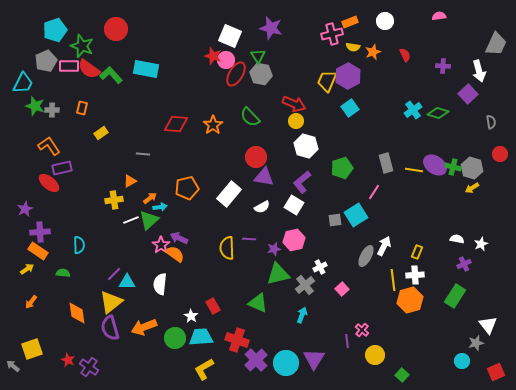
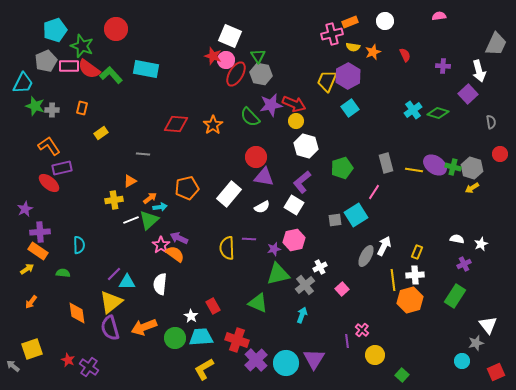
purple star at (271, 28): moved 77 px down; rotated 25 degrees counterclockwise
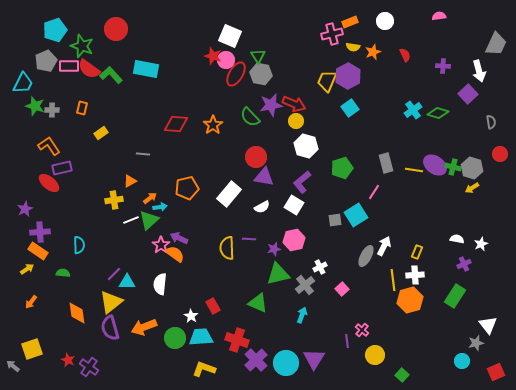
yellow L-shape at (204, 369): rotated 50 degrees clockwise
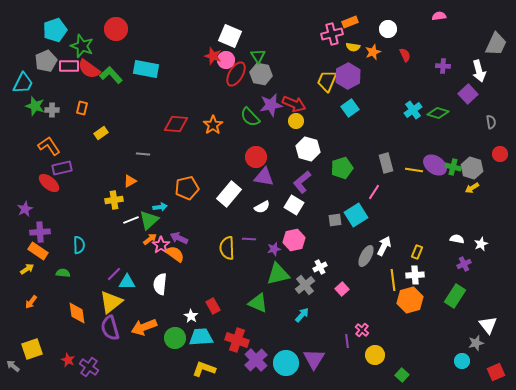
white circle at (385, 21): moved 3 px right, 8 px down
white hexagon at (306, 146): moved 2 px right, 3 px down
orange arrow at (150, 198): moved 41 px down
cyan arrow at (302, 315): rotated 21 degrees clockwise
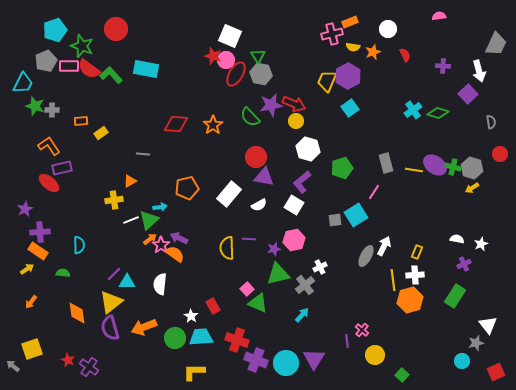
orange rectangle at (82, 108): moved 1 px left, 13 px down; rotated 72 degrees clockwise
white semicircle at (262, 207): moved 3 px left, 2 px up
pink square at (342, 289): moved 95 px left
purple cross at (256, 360): rotated 25 degrees counterclockwise
yellow L-shape at (204, 369): moved 10 px left, 3 px down; rotated 20 degrees counterclockwise
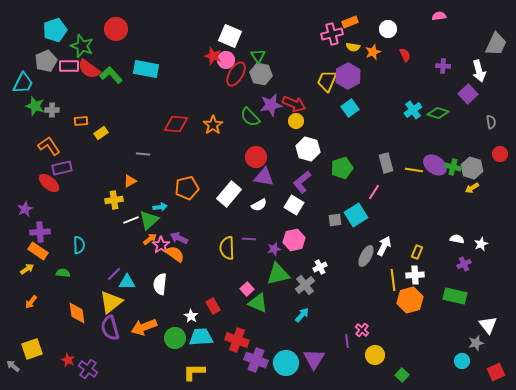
green rectangle at (455, 296): rotated 70 degrees clockwise
purple cross at (89, 367): moved 1 px left, 2 px down
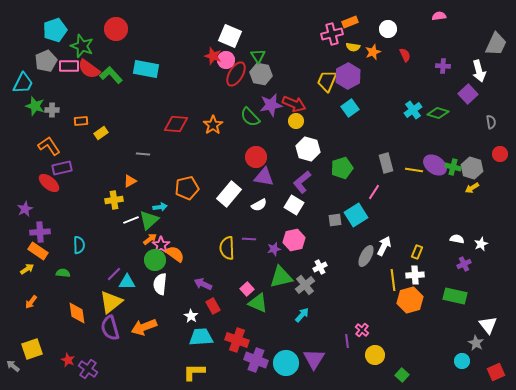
purple arrow at (179, 238): moved 24 px right, 46 px down
green triangle at (278, 274): moved 3 px right, 3 px down
green circle at (175, 338): moved 20 px left, 78 px up
gray star at (476, 343): rotated 28 degrees counterclockwise
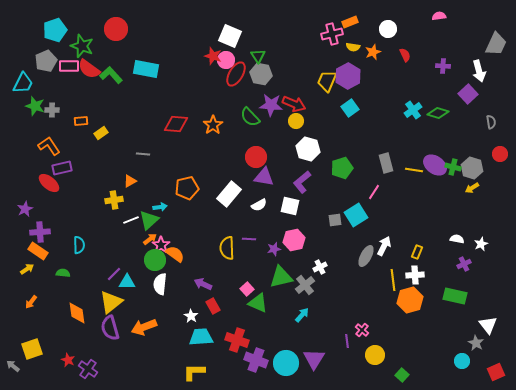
purple star at (271, 105): rotated 15 degrees clockwise
white square at (294, 205): moved 4 px left, 1 px down; rotated 18 degrees counterclockwise
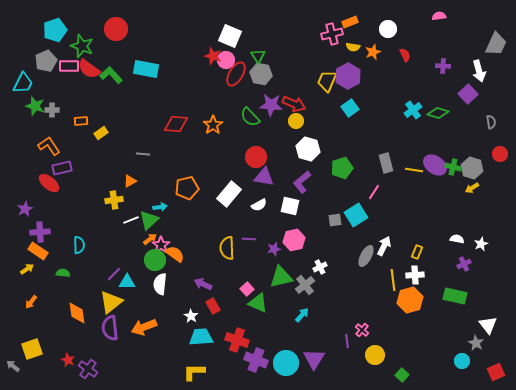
purple semicircle at (110, 328): rotated 10 degrees clockwise
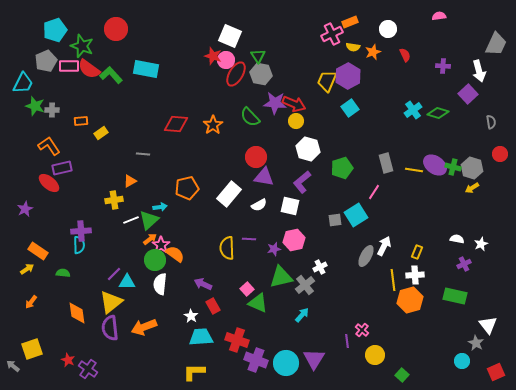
pink cross at (332, 34): rotated 10 degrees counterclockwise
purple star at (271, 105): moved 4 px right, 2 px up
purple cross at (40, 232): moved 41 px right, 1 px up
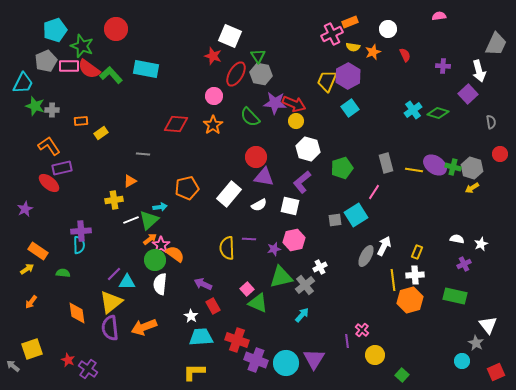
pink circle at (226, 60): moved 12 px left, 36 px down
